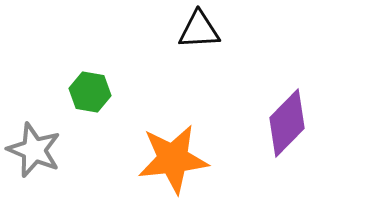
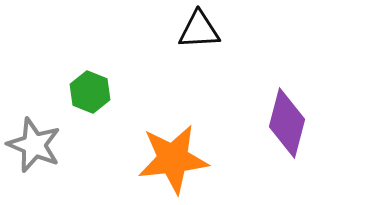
green hexagon: rotated 12 degrees clockwise
purple diamond: rotated 30 degrees counterclockwise
gray star: moved 5 px up
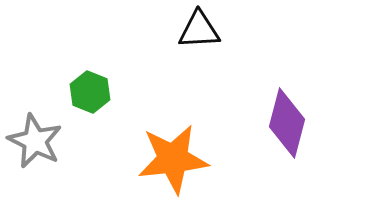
gray star: moved 1 px right, 4 px up; rotated 4 degrees clockwise
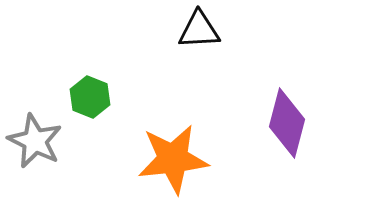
green hexagon: moved 5 px down
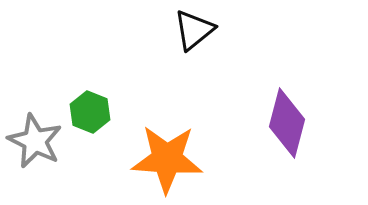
black triangle: moved 5 px left; rotated 36 degrees counterclockwise
green hexagon: moved 15 px down
orange star: moved 6 px left; rotated 10 degrees clockwise
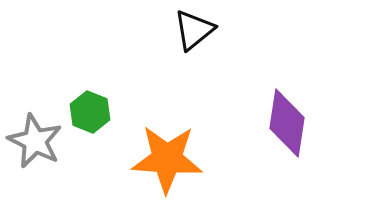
purple diamond: rotated 6 degrees counterclockwise
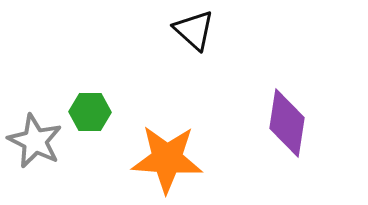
black triangle: rotated 39 degrees counterclockwise
green hexagon: rotated 21 degrees counterclockwise
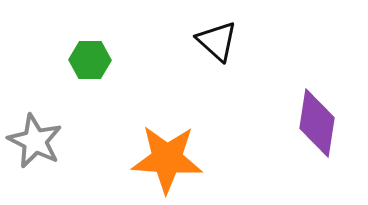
black triangle: moved 23 px right, 11 px down
green hexagon: moved 52 px up
purple diamond: moved 30 px right
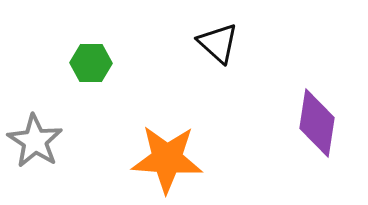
black triangle: moved 1 px right, 2 px down
green hexagon: moved 1 px right, 3 px down
gray star: rotated 6 degrees clockwise
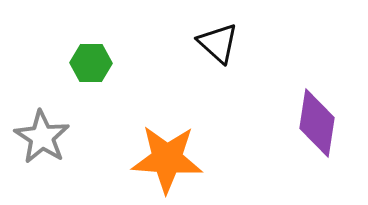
gray star: moved 7 px right, 4 px up
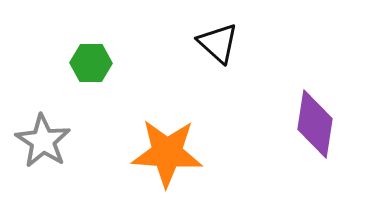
purple diamond: moved 2 px left, 1 px down
gray star: moved 1 px right, 4 px down
orange star: moved 6 px up
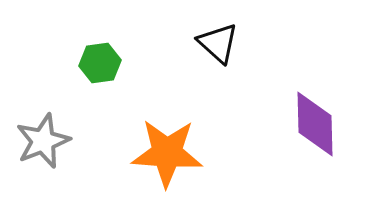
green hexagon: moved 9 px right; rotated 9 degrees counterclockwise
purple diamond: rotated 10 degrees counterclockwise
gray star: rotated 18 degrees clockwise
